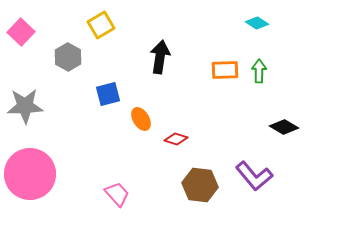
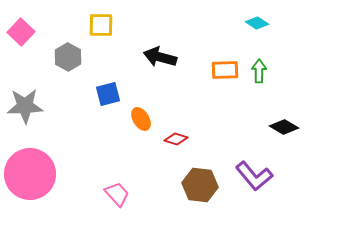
yellow square: rotated 32 degrees clockwise
black arrow: rotated 84 degrees counterclockwise
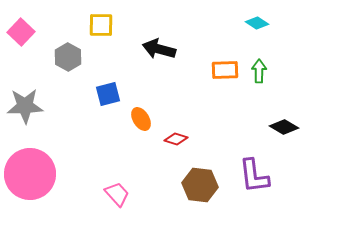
black arrow: moved 1 px left, 8 px up
purple L-shape: rotated 33 degrees clockwise
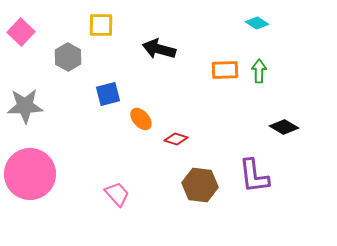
orange ellipse: rotated 10 degrees counterclockwise
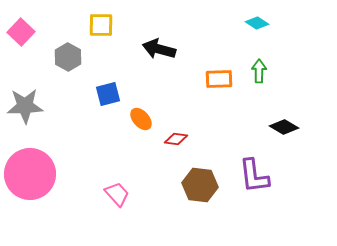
orange rectangle: moved 6 px left, 9 px down
red diamond: rotated 10 degrees counterclockwise
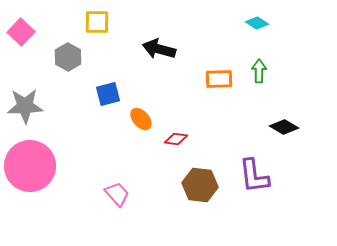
yellow square: moved 4 px left, 3 px up
pink circle: moved 8 px up
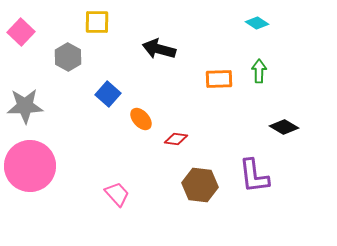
blue square: rotated 35 degrees counterclockwise
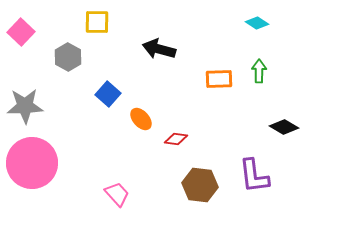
pink circle: moved 2 px right, 3 px up
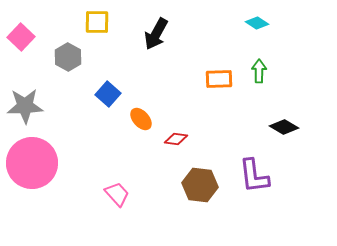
pink square: moved 5 px down
black arrow: moved 3 px left, 15 px up; rotated 76 degrees counterclockwise
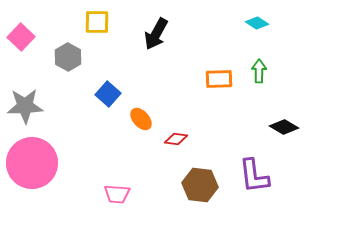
pink trapezoid: rotated 136 degrees clockwise
